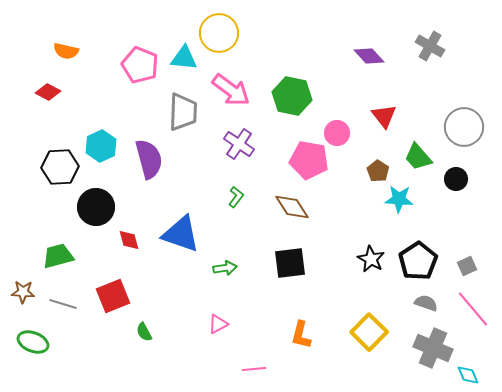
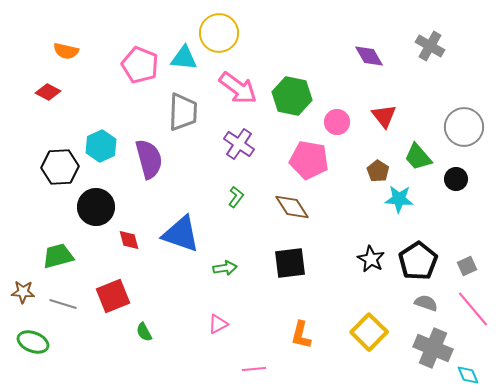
purple diamond at (369, 56): rotated 12 degrees clockwise
pink arrow at (231, 90): moved 7 px right, 2 px up
pink circle at (337, 133): moved 11 px up
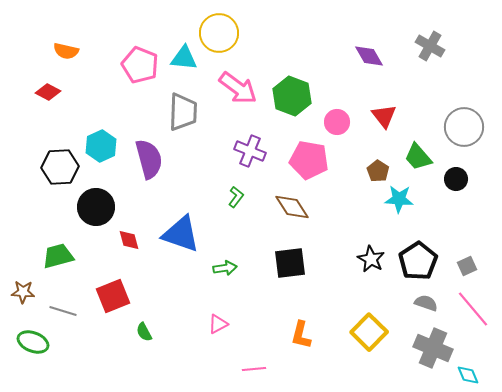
green hexagon at (292, 96): rotated 9 degrees clockwise
purple cross at (239, 144): moved 11 px right, 7 px down; rotated 12 degrees counterclockwise
gray line at (63, 304): moved 7 px down
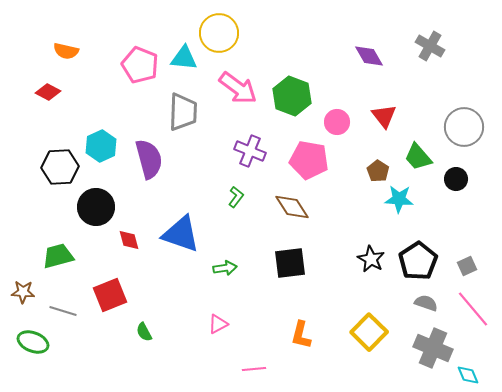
red square at (113, 296): moved 3 px left, 1 px up
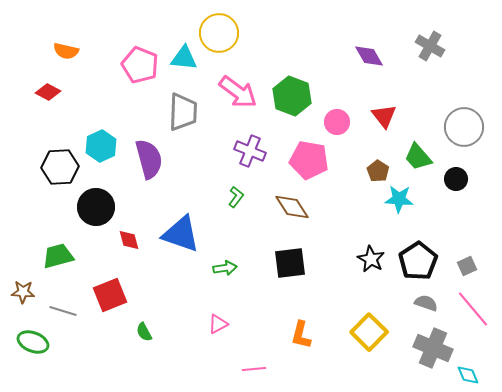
pink arrow at (238, 88): moved 4 px down
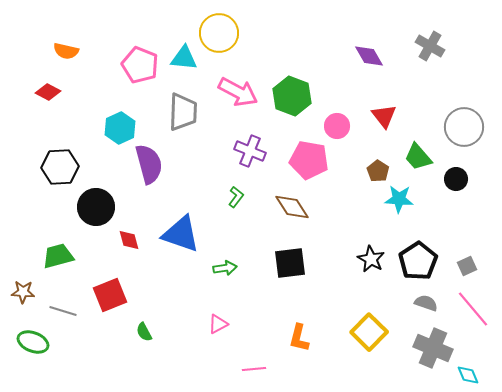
pink arrow at (238, 92): rotated 9 degrees counterclockwise
pink circle at (337, 122): moved 4 px down
cyan hexagon at (101, 146): moved 19 px right, 18 px up
purple semicircle at (149, 159): moved 5 px down
orange L-shape at (301, 335): moved 2 px left, 3 px down
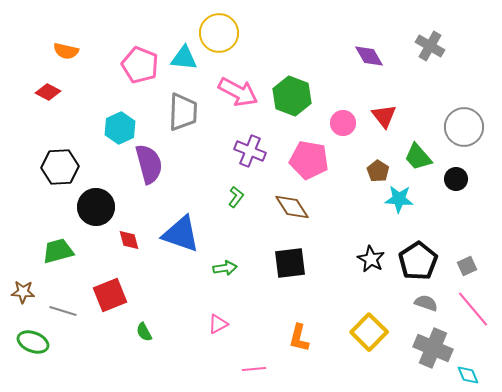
pink circle at (337, 126): moved 6 px right, 3 px up
green trapezoid at (58, 256): moved 5 px up
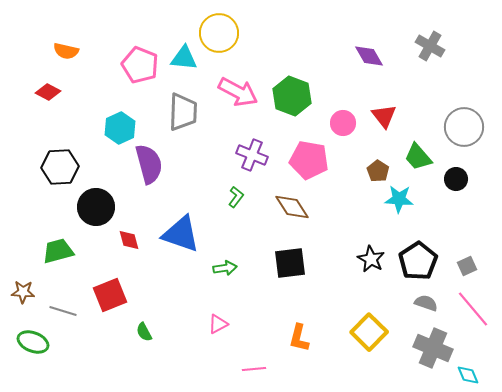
purple cross at (250, 151): moved 2 px right, 4 px down
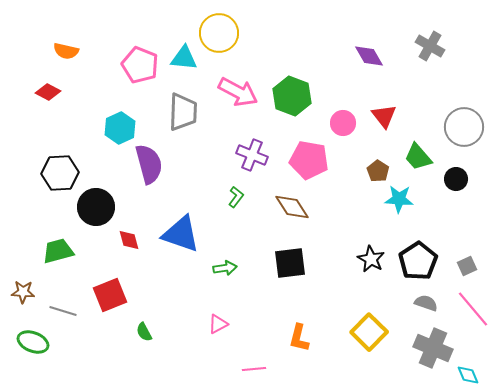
black hexagon at (60, 167): moved 6 px down
